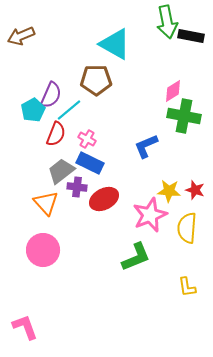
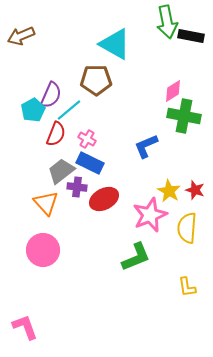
yellow star: rotated 25 degrees clockwise
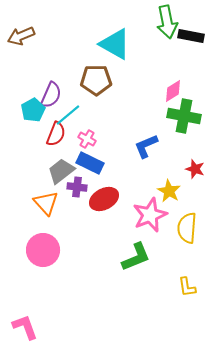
cyan line: moved 1 px left, 5 px down
red star: moved 21 px up
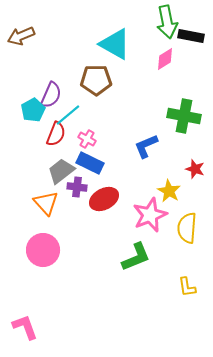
pink diamond: moved 8 px left, 32 px up
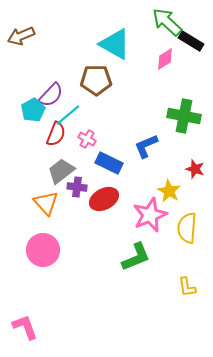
green arrow: rotated 144 degrees clockwise
black rectangle: moved 5 px down; rotated 20 degrees clockwise
purple semicircle: rotated 20 degrees clockwise
blue rectangle: moved 19 px right
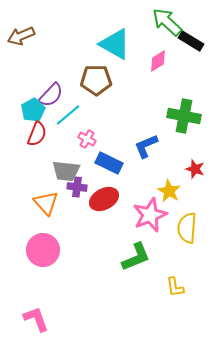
pink diamond: moved 7 px left, 2 px down
red semicircle: moved 19 px left
gray trapezoid: moved 5 px right; rotated 136 degrees counterclockwise
yellow L-shape: moved 12 px left
pink L-shape: moved 11 px right, 8 px up
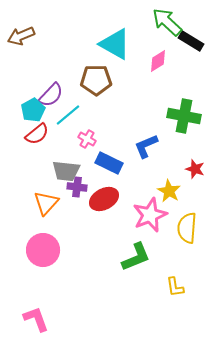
red semicircle: rotated 30 degrees clockwise
orange triangle: rotated 24 degrees clockwise
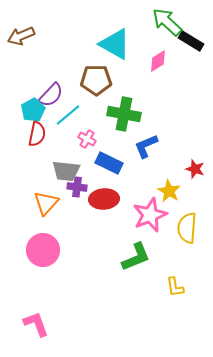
green cross: moved 60 px left, 2 px up
red semicircle: rotated 40 degrees counterclockwise
red ellipse: rotated 24 degrees clockwise
pink L-shape: moved 5 px down
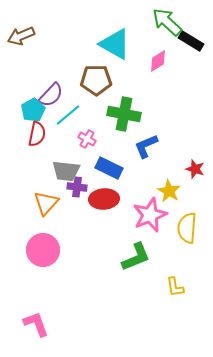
blue rectangle: moved 5 px down
